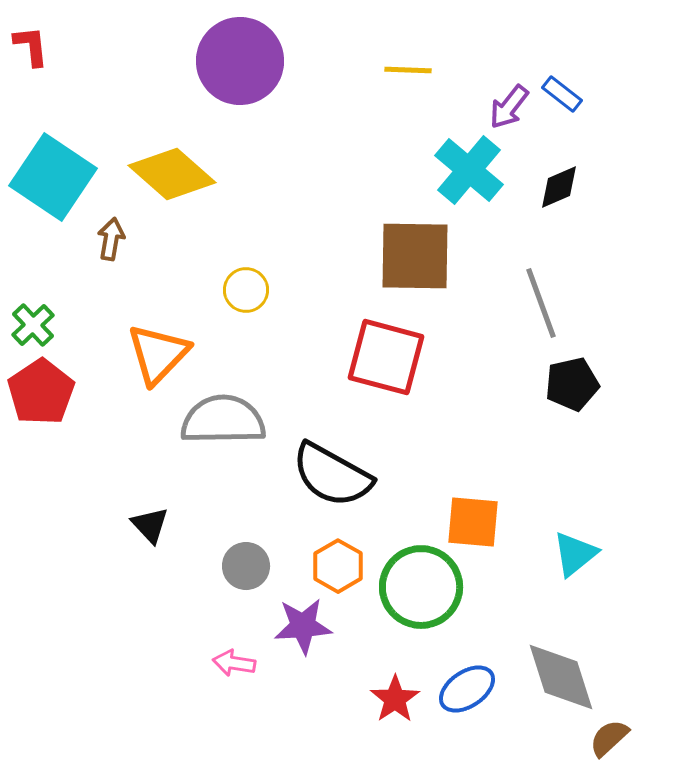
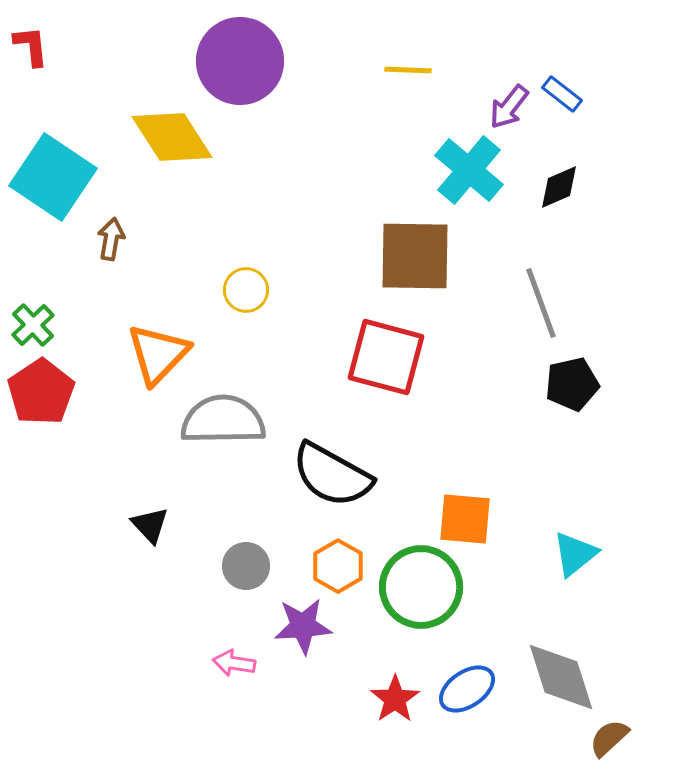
yellow diamond: moved 37 px up; rotated 16 degrees clockwise
orange square: moved 8 px left, 3 px up
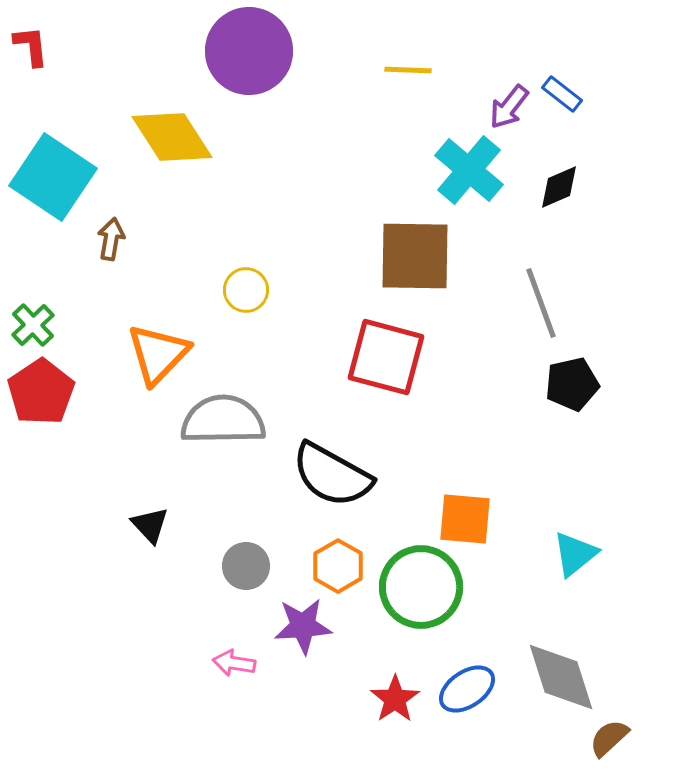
purple circle: moved 9 px right, 10 px up
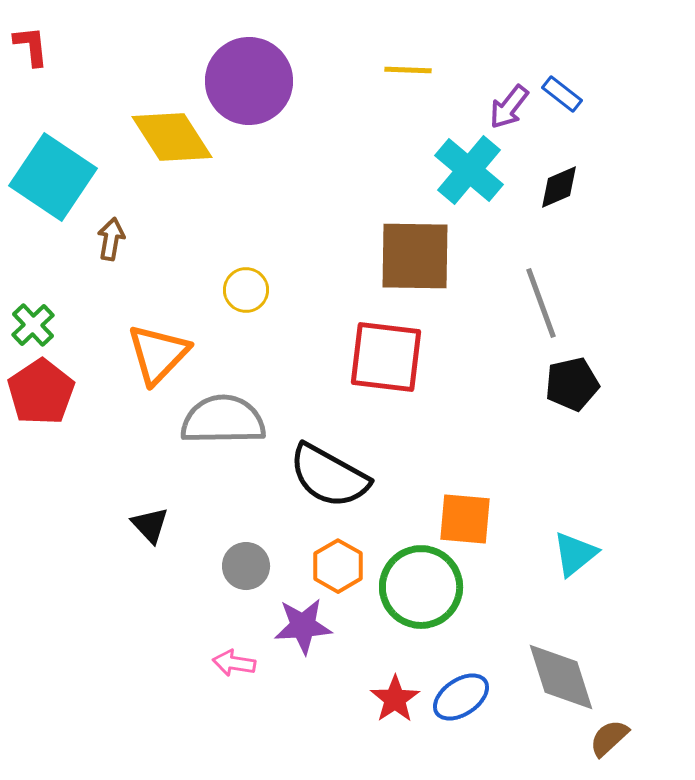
purple circle: moved 30 px down
red square: rotated 8 degrees counterclockwise
black semicircle: moved 3 px left, 1 px down
blue ellipse: moved 6 px left, 8 px down
